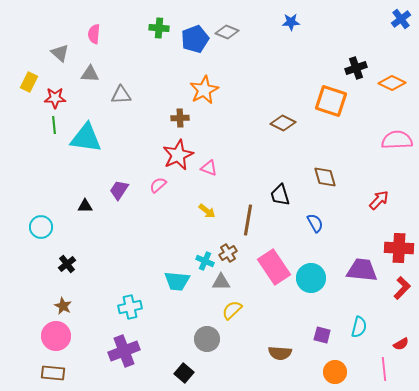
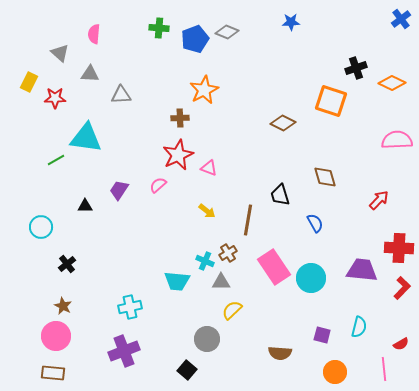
green line at (54, 125): moved 2 px right, 35 px down; rotated 66 degrees clockwise
black square at (184, 373): moved 3 px right, 3 px up
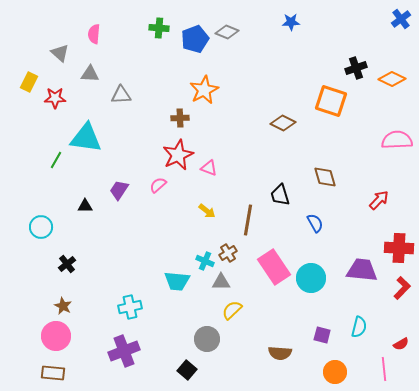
orange diamond at (392, 83): moved 4 px up
green line at (56, 160): rotated 30 degrees counterclockwise
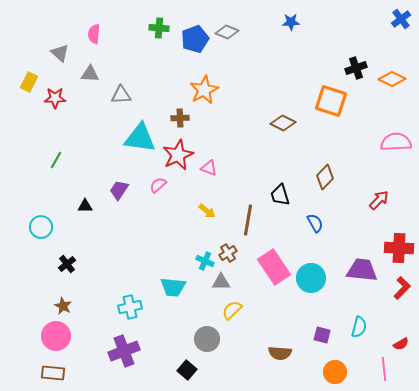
cyan triangle at (86, 138): moved 54 px right
pink semicircle at (397, 140): moved 1 px left, 2 px down
brown diamond at (325, 177): rotated 60 degrees clockwise
cyan trapezoid at (177, 281): moved 4 px left, 6 px down
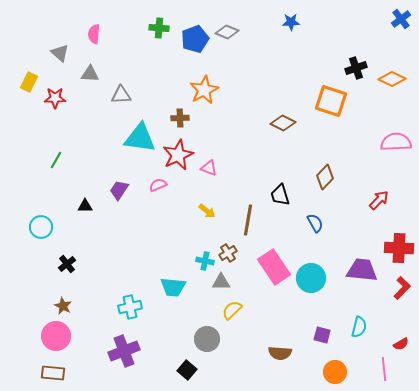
pink semicircle at (158, 185): rotated 18 degrees clockwise
cyan cross at (205, 261): rotated 12 degrees counterclockwise
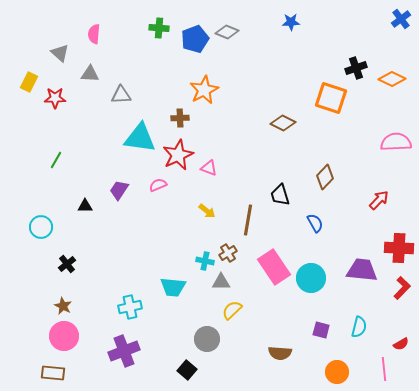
orange square at (331, 101): moved 3 px up
purple square at (322, 335): moved 1 px left, 5 px up
pink circle at (56, 336): moved 8 px right
orange circle at (335, 372): moved 2 px right
